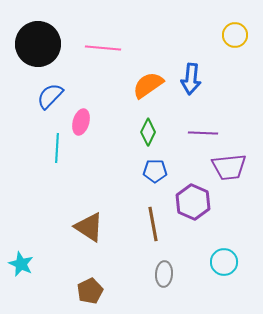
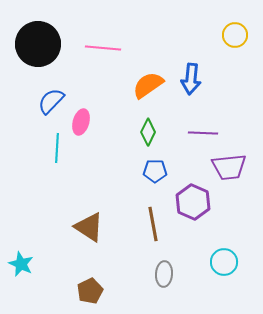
blue semicircle: moved 1 px right, 5 px down
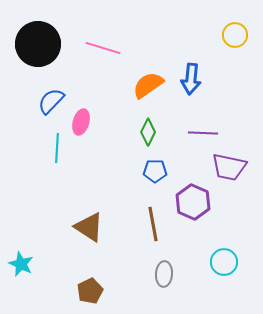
pink line: rotated 12 degrees clockwise
purple trapezoid: rotated 18 degrees clockwise
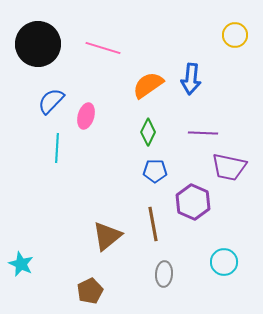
pink ellipse: moved 5 px right, 6 px up
brown triangle: moved 18 px right, 9 px down; rotated 48 degrees clockwise
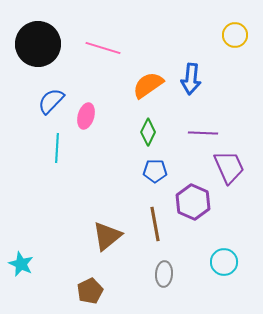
purple trapezoid: rotated 126 degrees counterclockwise
brown line: moved 2 px right
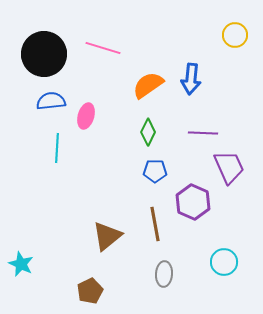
black circle: moved 6 px right, 10 px down
blue semicircle: rotated 40 degrees clockwise
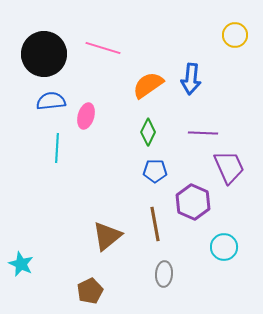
cyan circle: moved 15 px up
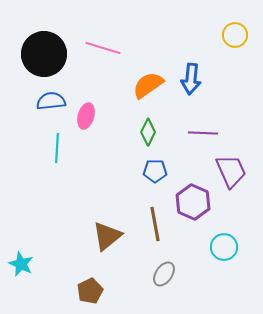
purple trapezoid: moved 2 px right, 4 px down
gray ellipse: rotated 30 degrees clockwise
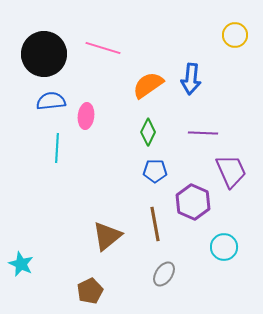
pink ellipse: rotated 10 degrees counterclockwise
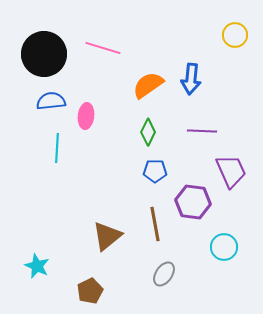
purple line: moved 1 px left, 2 px up
purple hexagon: rotated 16 degrees counterclockwise
cyan star: moved 16 px right, 2 px down
